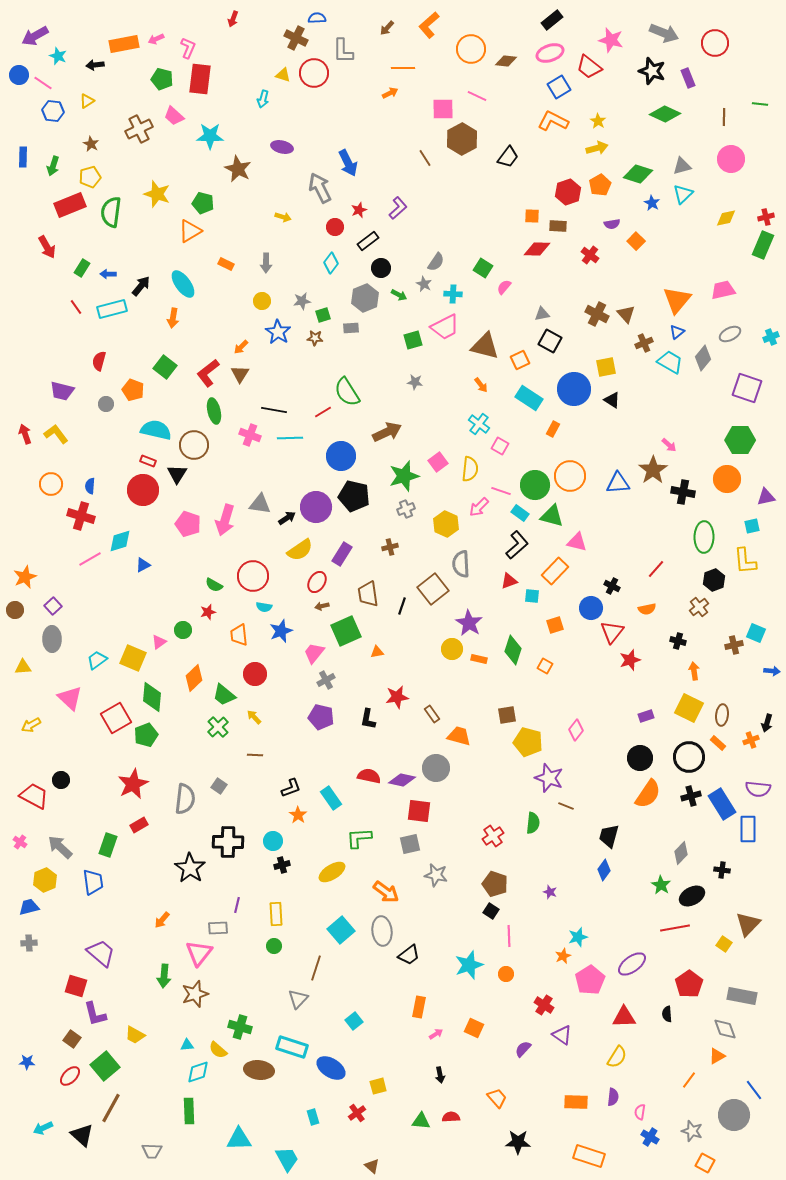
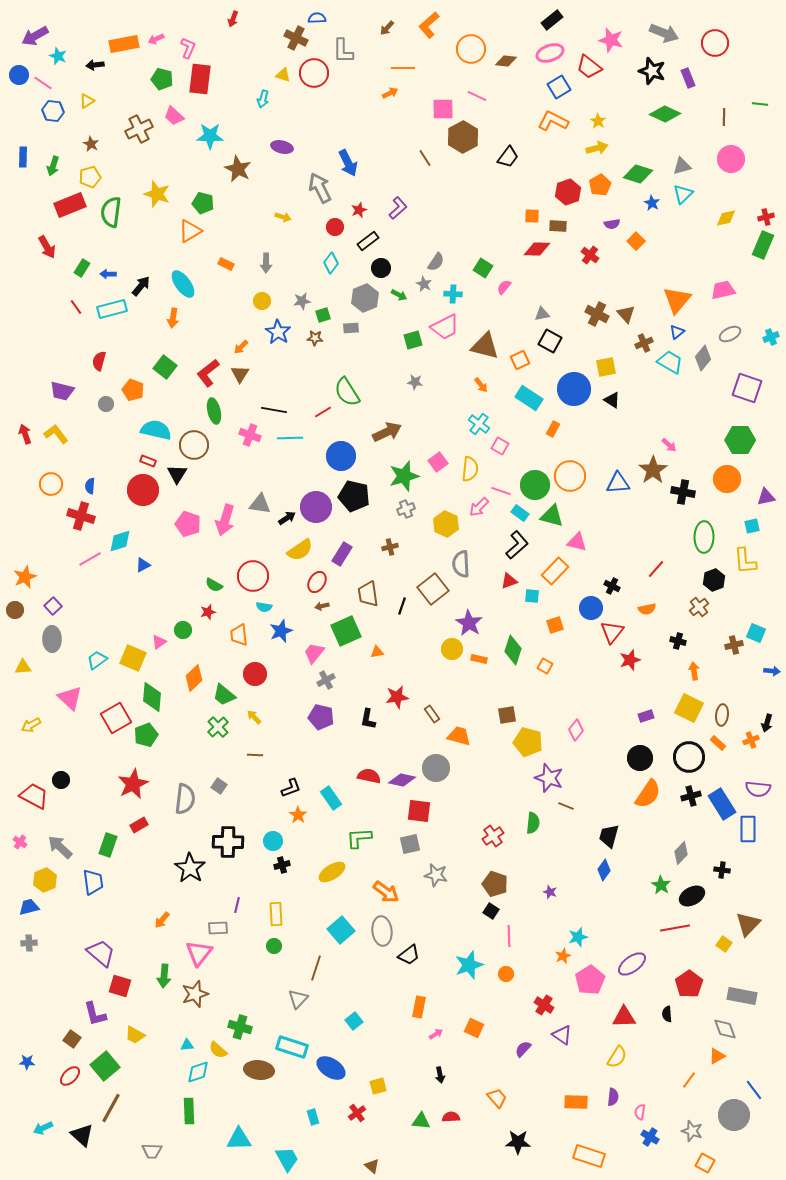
brown hexagon at (462, 139): moved 1 px right, 2 px up
red square at (76, 986): moved 44 px right
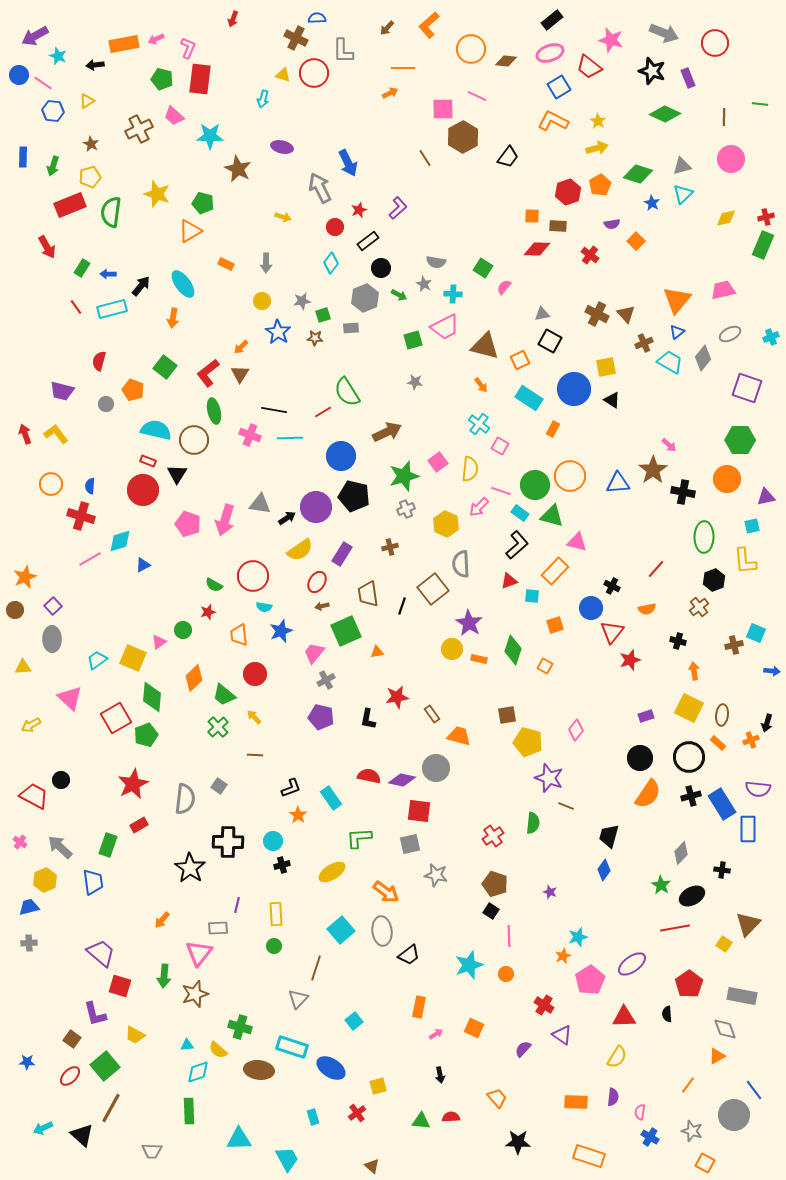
gray semicircle at (436, 262): rotated 66 degrees clockwise
brown circle at (194, 445): moved 5 px up
orange line at (689, 1080): moved 1 px left, 5 px down
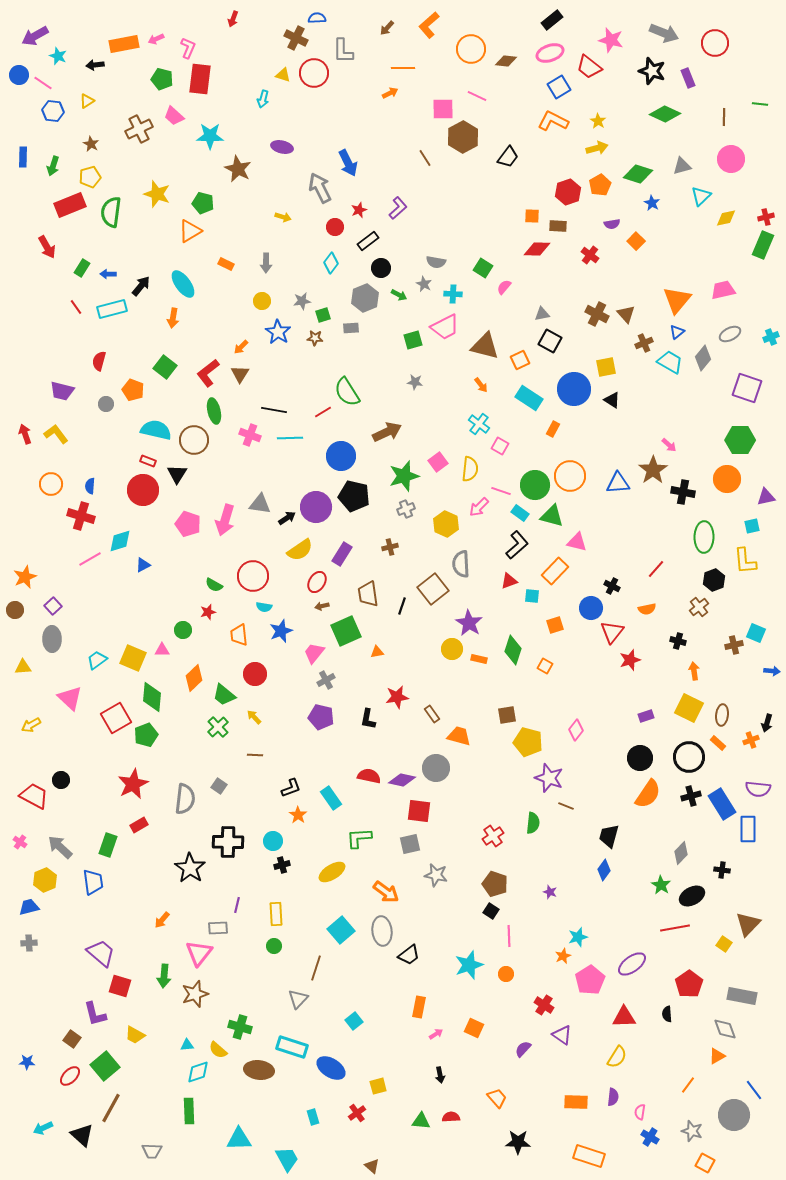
cyan triangle at (683, 194): moved 18 px right, 2 px down
pink triangle at (159, 642): moved 3 px right, 8 px down; rotated 35 degrees clockwise
